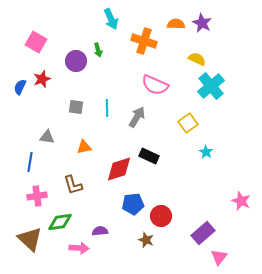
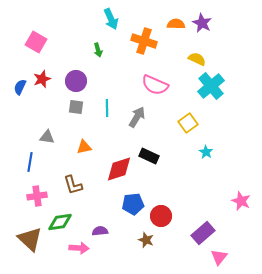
purple circle: moved 20 px down
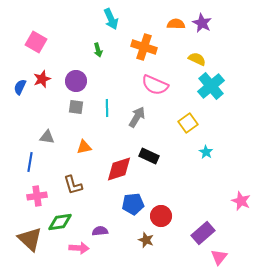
orange cross: moved 6 px down
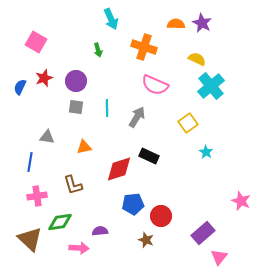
red star: moved 2 px right, 1 px up
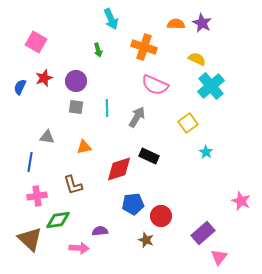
green diamond: moved 2 px left, 2 px up
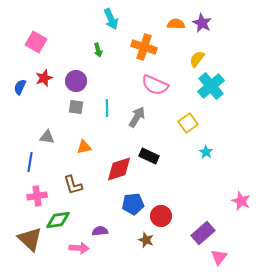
yellow semicircle: rotated 78 degrees counterclockwise
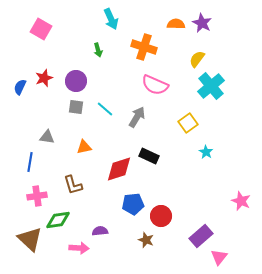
pink square: moved 5 px right, 13 px up
cyan line: moved 2 px left, 1 px down; rotated 48 degrees counterclockwise
purple rectangle: moved 2 px left, 3 px down
